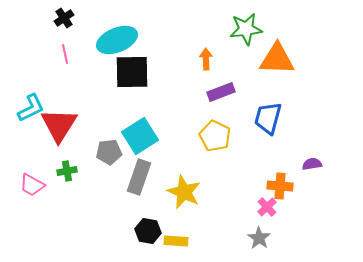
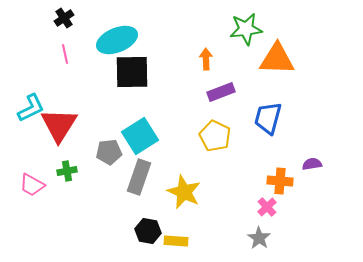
orange cross: moved 5 px up
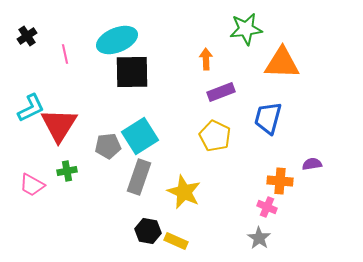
black cross: moved 37 px left, 18 px down
orange triangle: moved 5 px right, 4 px down
gray pentagon: moved 1 px left, 6 px up
pink cross: rotated 24 degrees counterclockwise
yellow rectangle: rotated 20 degrees clockwise
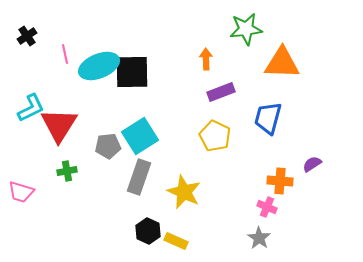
cyan ellipse: moved 18 px left, 26 px down
purple semicircle: rotated 24 degrees counterclockwise
pink trapezoid: moved 11 px left, 7 px down; rotated 12 degrees counterclockwise
black hexagon: rotated 15 degrees clockwise
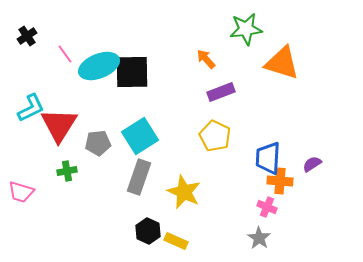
pink line: rotated 24 degrees counterclockwise
orange arrow: rotated 40 degrees counterclockwise
orange triangle: rotated 15 degrees clockwise
blue trapezoid: moved 40 px down; rotated 12 degrees counterclockwise
gray pentagon: moved 10 px left, 3 px up
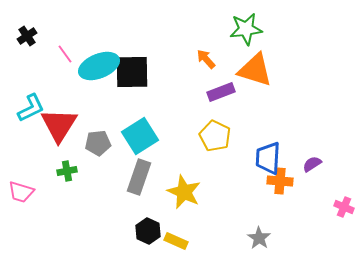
orange triangle: moved 27 px left, 7 px down
pink cross: moved 77 px right
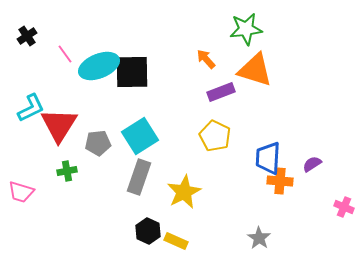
yellow star: rotated 20 degrees clockwise
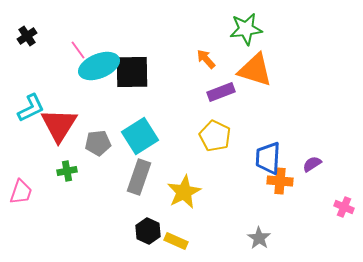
pink line: moved 13 px right, 4 px up
pink trapezoid: rotated 88 degrees counterclockwise
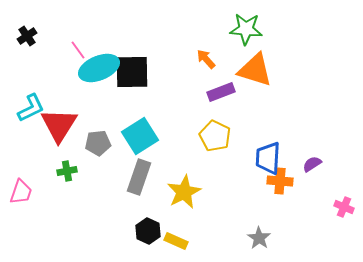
green star: rotated 12 degrees clockwise
cyan ellipse: moved 2 px down
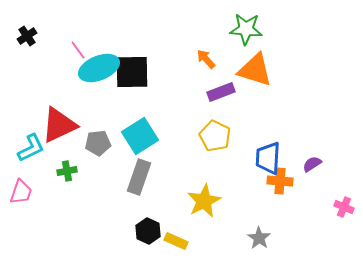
cyan L-shape: moved 40 px down
red triangle: rotated 33 degrees clockwise
yellow star: moved 20 px right, 9 px down
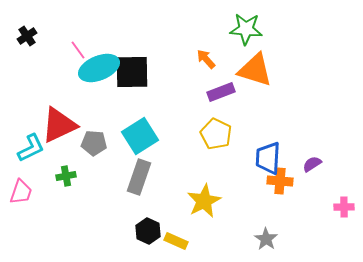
yellow pentagon: moved 1 px right, 2 px up
gray pentagon: moved 4 px left; rotated 10 degrees clockwise
green cross: moved 1 px left, 5 px down
pink cross: rotated 24 degrees counterclockwise
gray star: moved 7 px right, 1 px down
